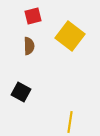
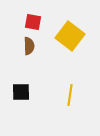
red square: moved 6 px down; rotated 24 degrees clockwise
black square: rotated 30 degrees counterclockwise
yellow line: moved 27 px up
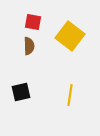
black square: rotated 12 degrees counterclockwise
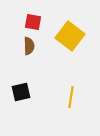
yellow line: moved 1 px right, 2 px down
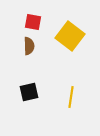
black square: moved 8 px right
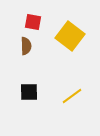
brown semicircle: moved 3 px left
black square: rotated 12 degrees clockwise
yellow line: moved 1 px right, 1 px up; rotated 45 degrees clockwise
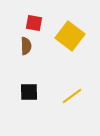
red square: moved 1 px right, 1 px down
